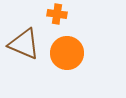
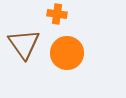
brown triangle: rotated 32 degrees clockwise
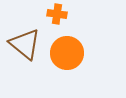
brown triangle: moved 1 px right; rotated 16 degrees counterclockwise
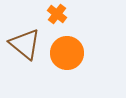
orange cross: rotated 30 degrees clockwise
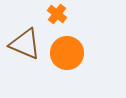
brown triangle: rotated 16 degrees counterclockwise
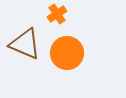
orange cross: rotated 18 degrees clockwise
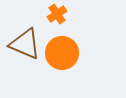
orange circle: moved 5 px left
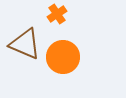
orange circle: moved 1 px right, 4 px down
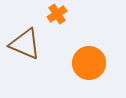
orange circle: moved 26 px right, 6 px down
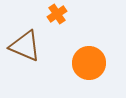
brown triangle: moved 2 px down
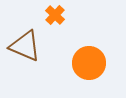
orange cross: moved 2 px left, 1 px down; rotated 12 degrees counterclockwise
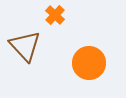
brown triangle: rotated 24 degrees clockwise
